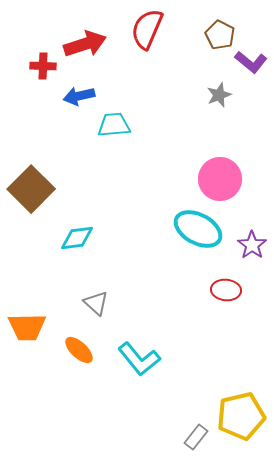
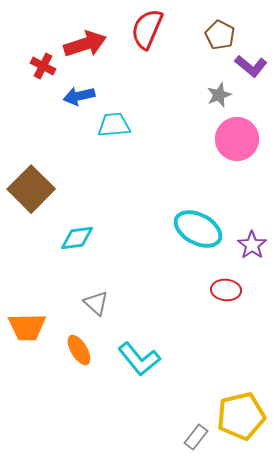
purple L-shape: moved 4 px down
red cross: rotated 25 degrees clockwise
pink circle: moved 17 px right, 40 px up
orange ellipse: rotated 16 degrees clockwise
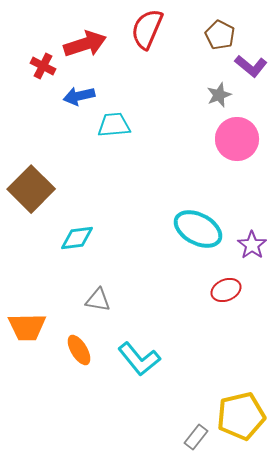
red ellipse: rotated 28 degrees counterclockwise
gray triangle: moved 2 px right, 3 px up; rotated 32 degrees counterclockwise
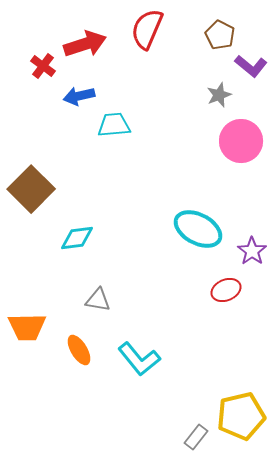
red cross: rotated 10 degrees clockwise
pink circle: moved 4 px right, 2 px down
purple star: moved 6 px down
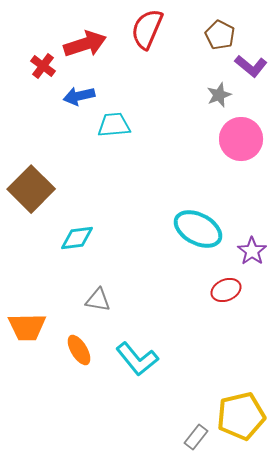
pink circle: moved 2 px up
cyan L-shape: moved 2 px left
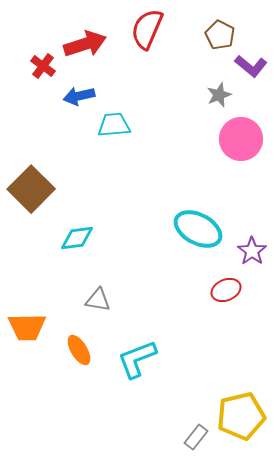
cyan L-shape: rotated 108 degrees clockwise
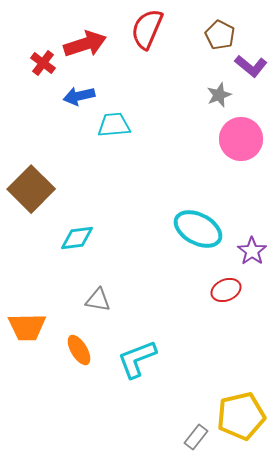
red cross: moved 3 px up
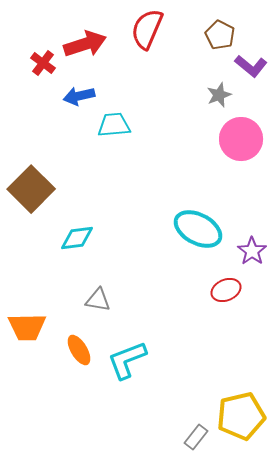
cyan L-shape: moved 10 px left, 1 px down
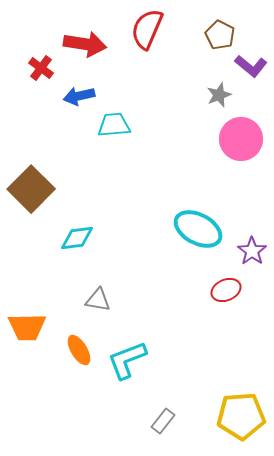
red arrow: rotated 27 degrees clockwise
red cross: moved 2 px left, 5 px down
yellow pentagon: rotated 9 degrees clockwise
gray rectangle: moved 33 px left, 16 px up
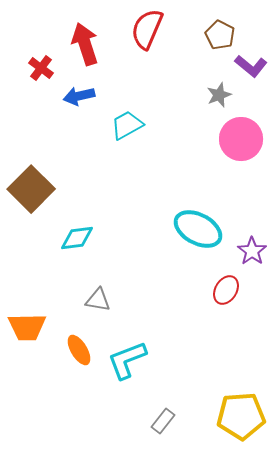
red arrow: rotated 117 degrees counterclockwise
cyan trapezoid: moved 13 px right; rotated 24 degrees counterclockwise
red ellipse: rotated 36 degrees counterclockwise
